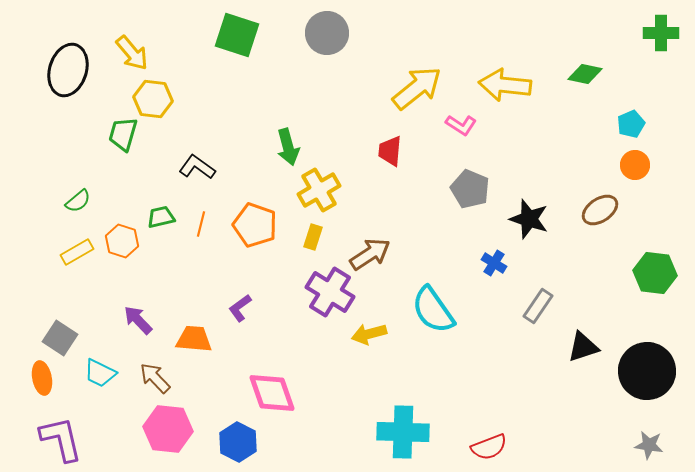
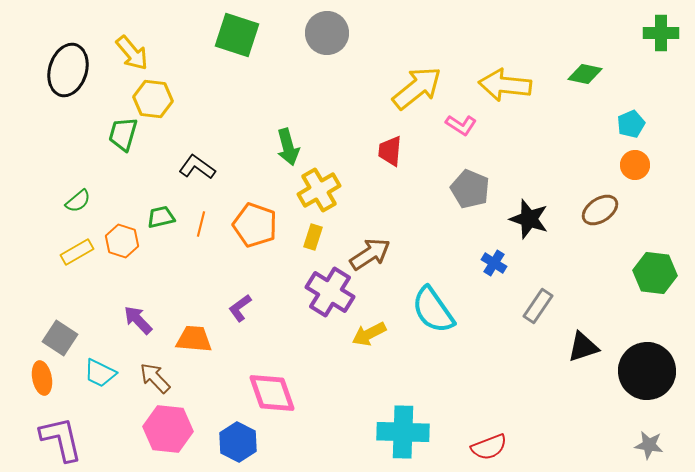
yellow arrow at (369, 334): rotated 12 degrees counterclockwise
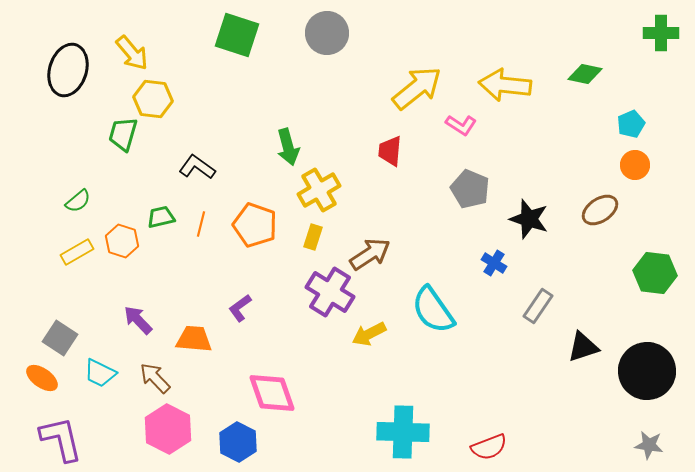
orange ellipse at (42, 378): rotated 44 degrees counterclockwise
pink hexagon at (168, 429): rotated 21 degrees clockwise
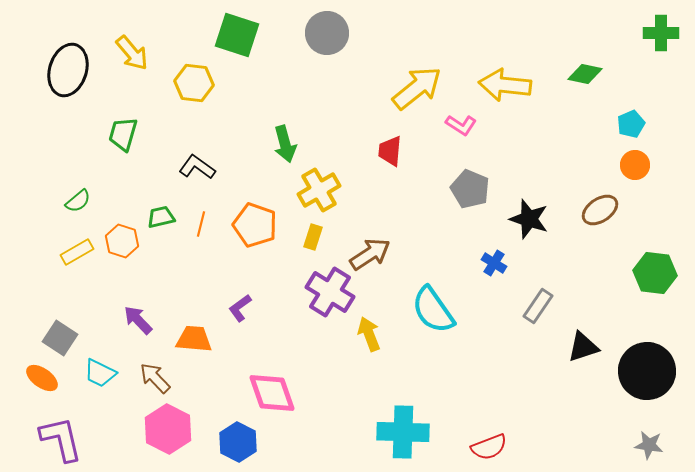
yellow hexagon at (153, 99): moved 41 px right, 16 px up
green arrow at (288, 147): moved 3 px left, 3 px up
yellow arrow at (369, 334): rotated 96 degrees clockwise
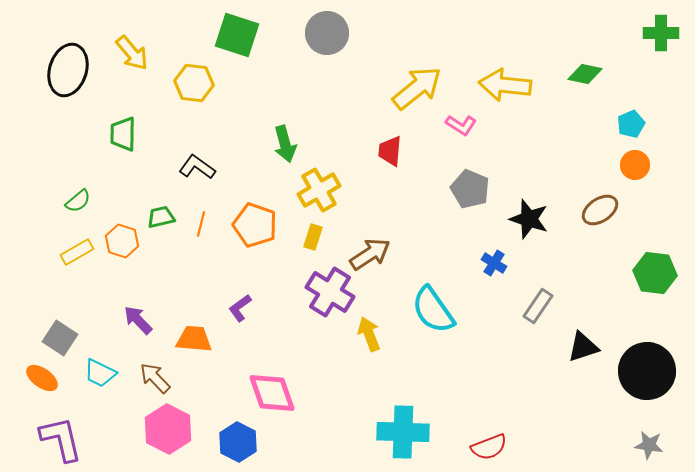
green trapezoid at (123, 134): rotated 15 degrees counterclockwise
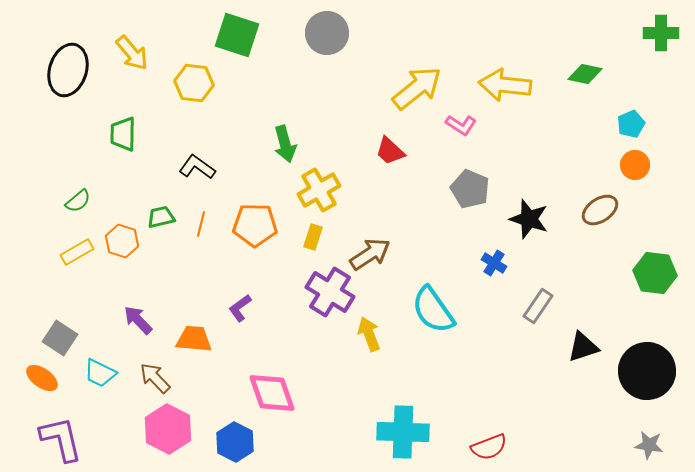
red trapezoid at (390, 151): rotated 52 degrees counterclockwise
orange pentagon at (255, 225): rotated 18 degrees counterclockwise
blue hexagon at (238, 442): moved 3 px left
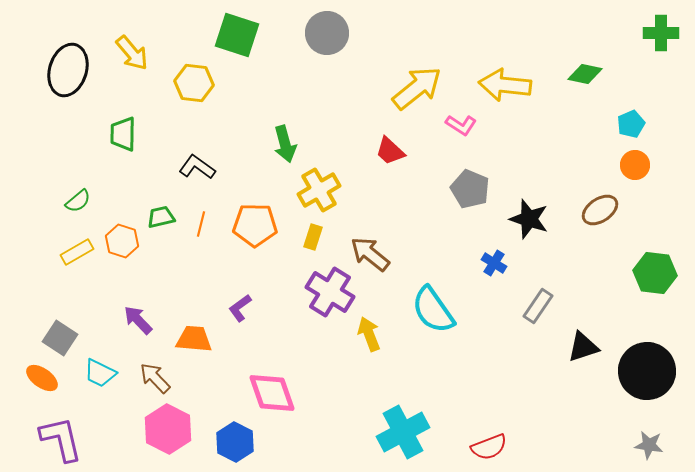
brown arrow at (370, 254): rotated 108 degrees counterclockwise
cyan cross at (403, 432): rotated 30 degrees counterclockwise
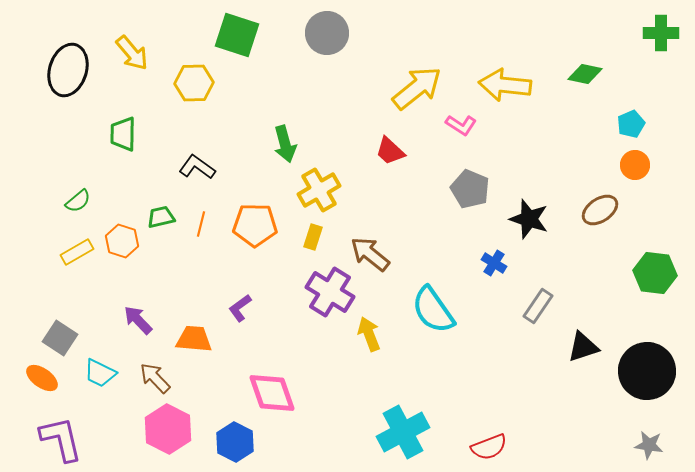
yellow hexagon at (194, 83): rotated 9 degrees counterclockwise
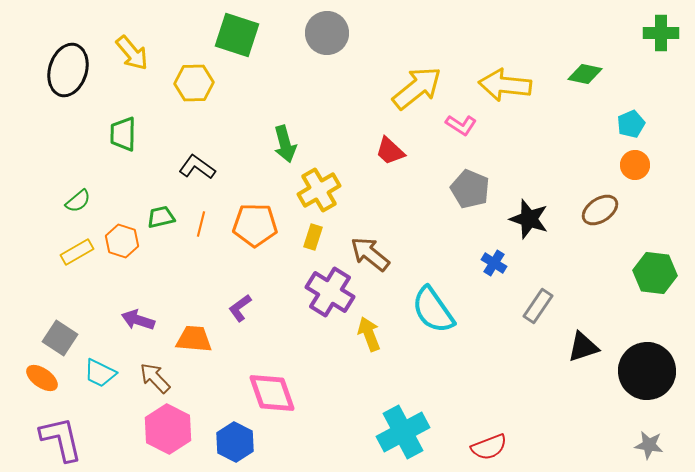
purple arrow at (138, 320): rotated 28 degrees counterclockwise
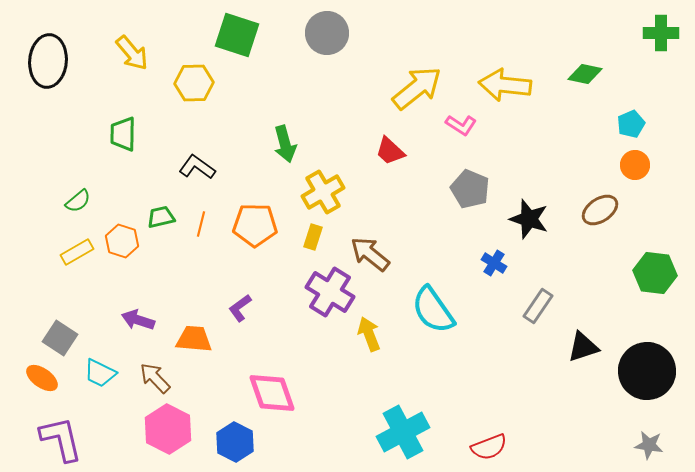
black ellipse at (68, 70): moved 20 px left, 9 px up; rotated 12 degrees counterclockwise
yellow cross at (319, 190): moved 4 px right, 2 px down
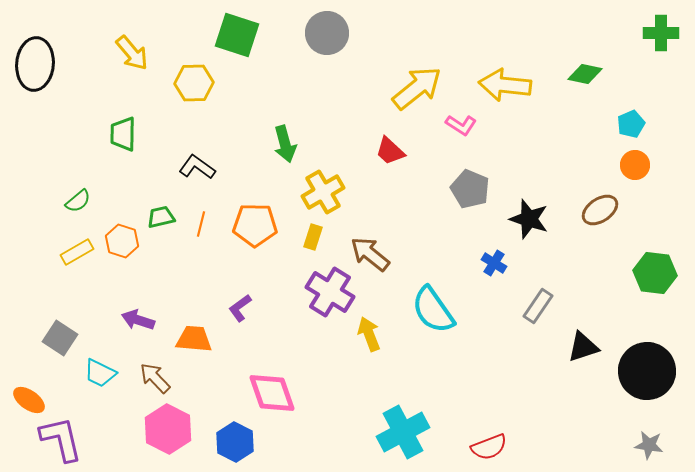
black ellipse at (48, 61): moved 13 px left, 3 px down
orange ellipse at (42, 378): moved 13 px left, 22 px down
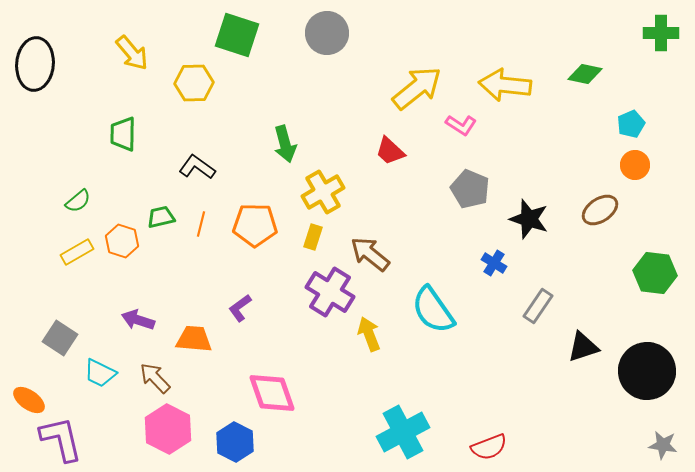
gray star at (649, 445): moved 14 px right
